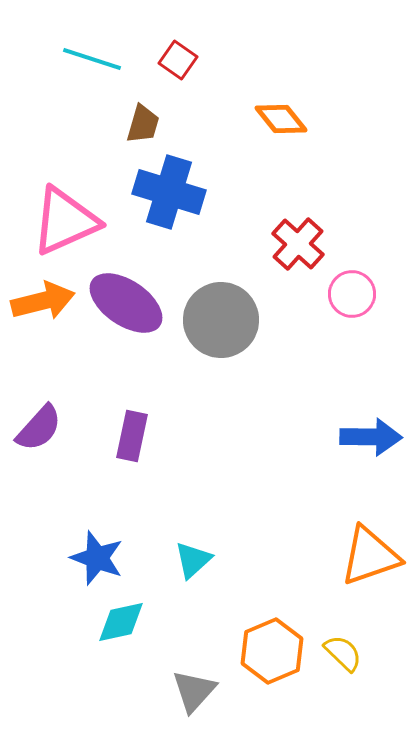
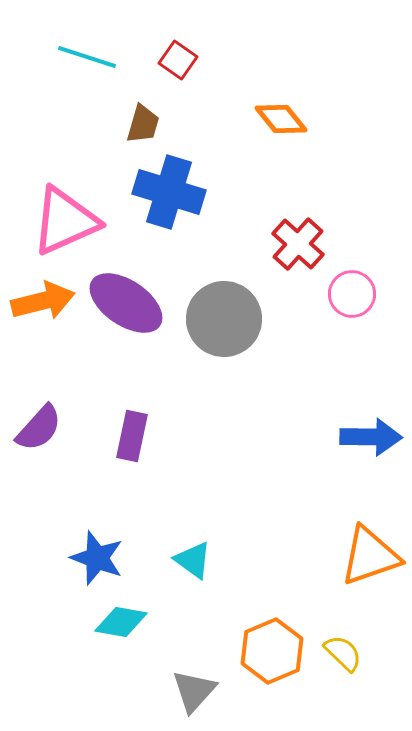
cyan line: moved 5 px left, 2 px up
gray circle: moved 3 px right, 1 px up
cyan triangle: rotated 42 degrees counterclockwise
cyan diamond: rotated 22 degrees clockwise
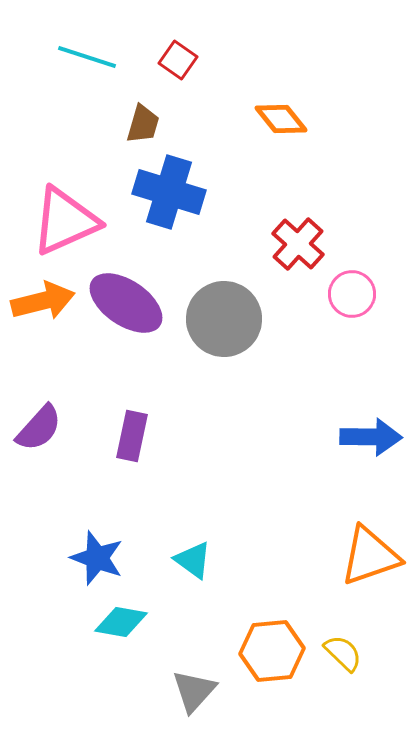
orange hexagon: rotated 18 degrees clockwise
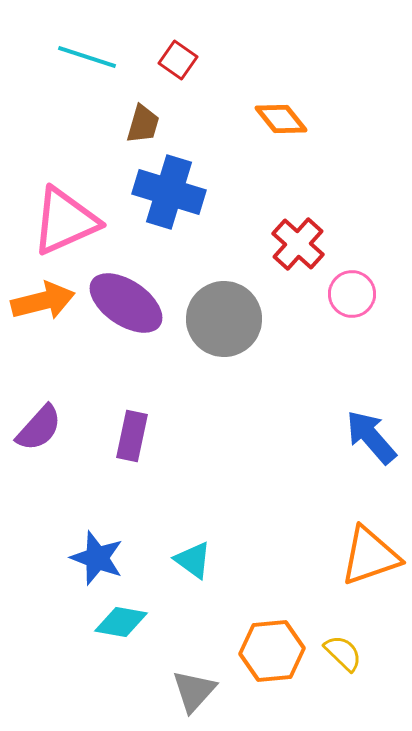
blue arrow: rotated 132 degrees counterclockwise
